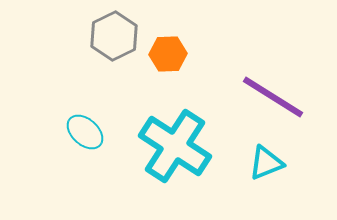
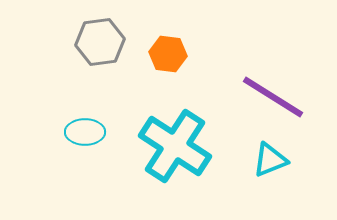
gray hexagon: moved 14 px left, 6 px down; rotated 18 degrees clockwise
orange hexagon: rotated 9 degrees clockwise
cyan ellipse: rotated 42 degrees counterclockwise
cyan triangle: moved 4 px right, 3 px up
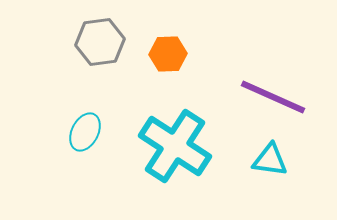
orange hexagon: rotated 9 degrees counterclockwise
purple line: rotated 8 degrees counterclockwise
cyan ellipse: rotated 63 degrees counterclockwise
cyan triangle: rotated 30 degrees clockwise
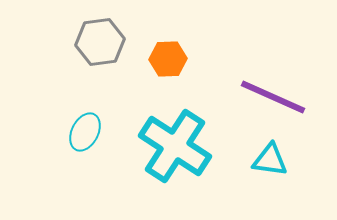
orange hexagon: moved 5 px down
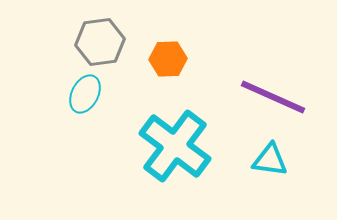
cyan ellipse: moved 38 px up
cyan cross: rotated 4 degrees clockwise
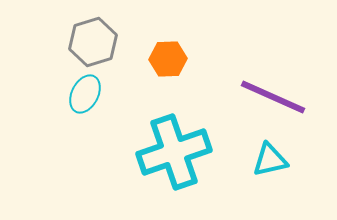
gray hexagon: moved 7 px left; rotated 9 degrees counterclockwise
cyan cross: moved 1 px left, 6 px down; rotated 34 degrees clockwise
cyan triangle: rotated 21 degrees counterclockwise
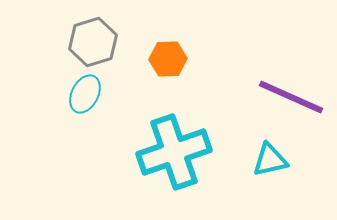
purple line: moved 18 px right
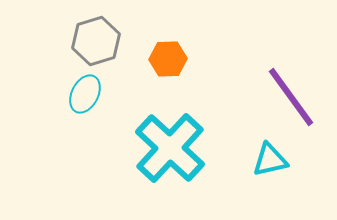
gray hexagon: moved 3 px right, 1 px up
purple line: rotated 30 degrees clockwise
cyan cross: moved 4 px left, 4 px up; rotated 28 degrees counterclockwise
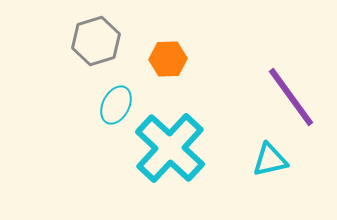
cyan ellipse: moved 31 px right, 11 px down
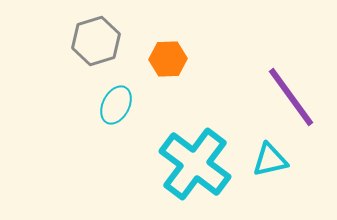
cyan cross: moved 25 px right, 16 px down; rotated 6 degrees counterclockwise
